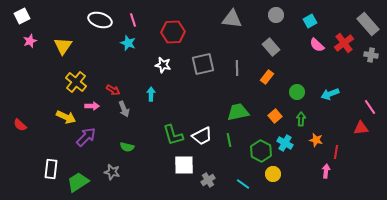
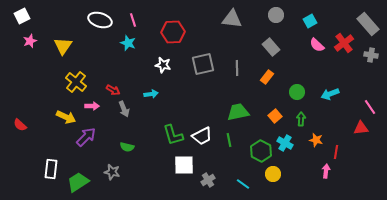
cyan arrow at (151, 94): rotated 80 degrees clockwise
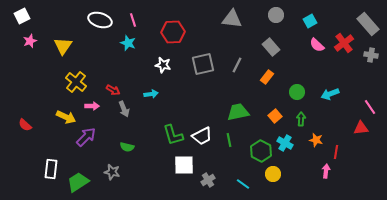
gray line at (237, 68): moved 3 px up; rotated 28 degrees clockwise
red semicircle at (20, 125): moved 5 px right
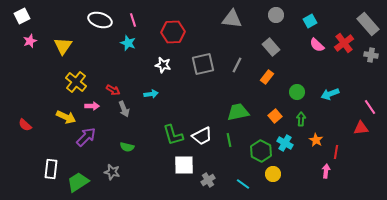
orange star at (316, 140): rotated 16 degrees clockwise
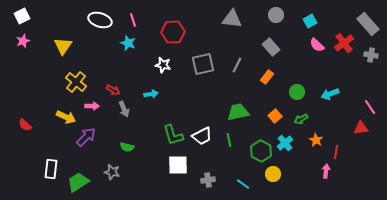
pink star at (30, 41): moved 7 px left
green arrow at (301, 119): rotated 120 degrees counterclockwise
cyan cross at (285, 143): rotated 21 degrees clockwise
white square at (184, 165): moved 6 px left
gray cross at (208, 180): rotated 24 degrees clockwise
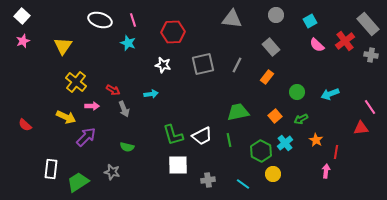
white square at (22, 16): rotated 21 degrees counterclockwise
red cross at (344, 43): moved 1 px right, 2 px up
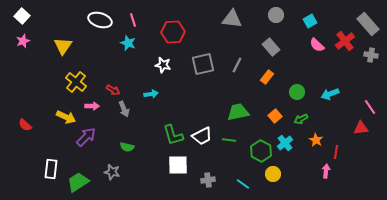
green line at (229, 140): rotated 72 degrees counterclockwise
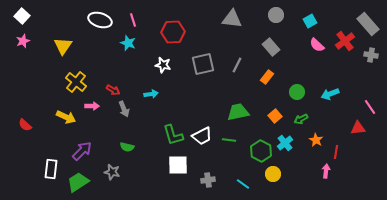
red triangle at (361, 128): moved 3 px left
purple arrow at (86, 137): moved 4 px left, 14 px down
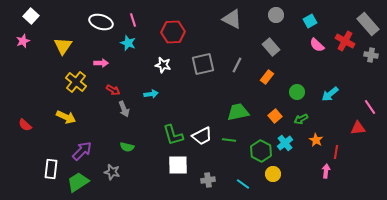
white square at (22, 16): moved 9 px right
gray triangle at (232, 19): rotated 20 degrees clockwise
white ellipse at (100, 20): moved 1 px right, 2 px down
red cross at (345, 41): rotated 24 degrees counterclockwise
cyan arrow at (330, 94): rotated 18 degrees counterclockwise
pink arrow at (92, 106): moved 9 px right, 43 px up
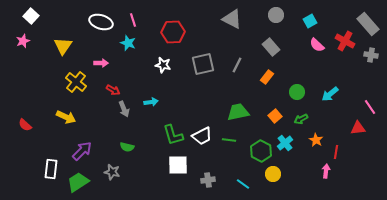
cyan arrow at (151, 94): moved 8 px down
